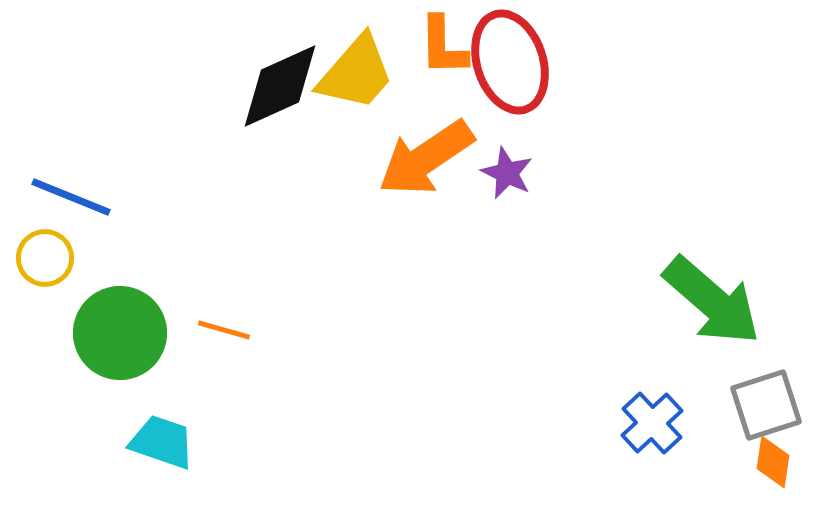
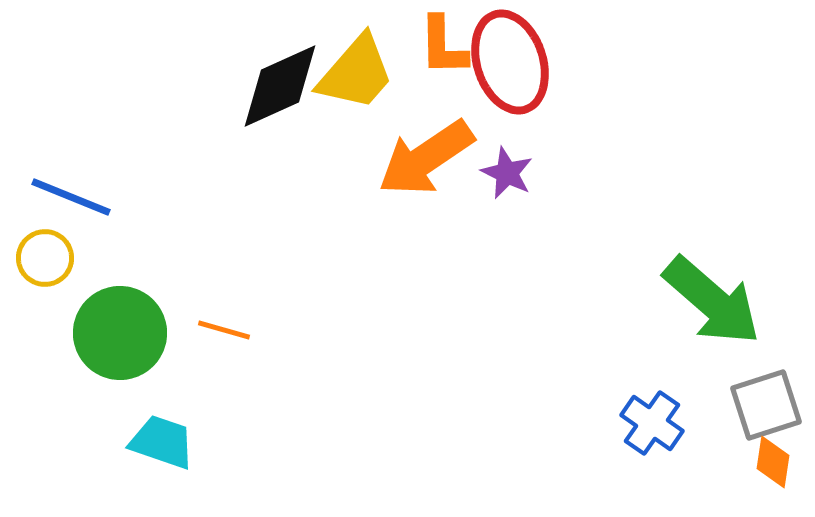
blue cross: rotated 12 degrees counterclockwise
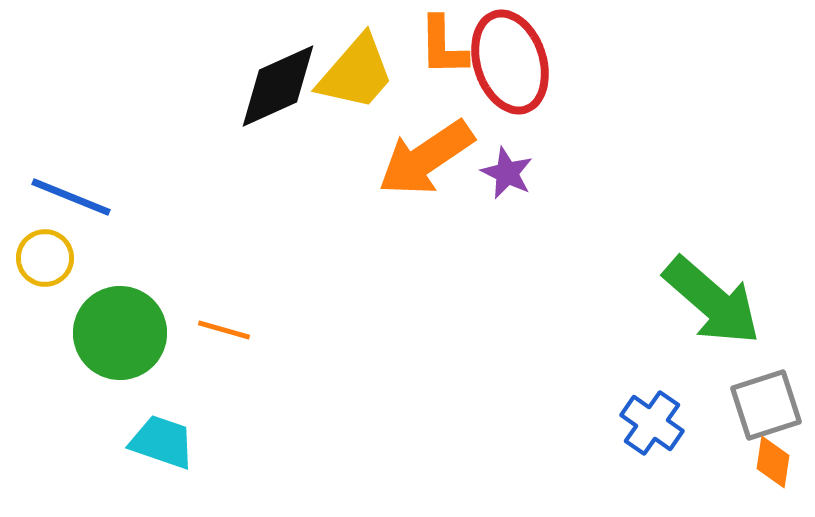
black diamond: moved 2 px left
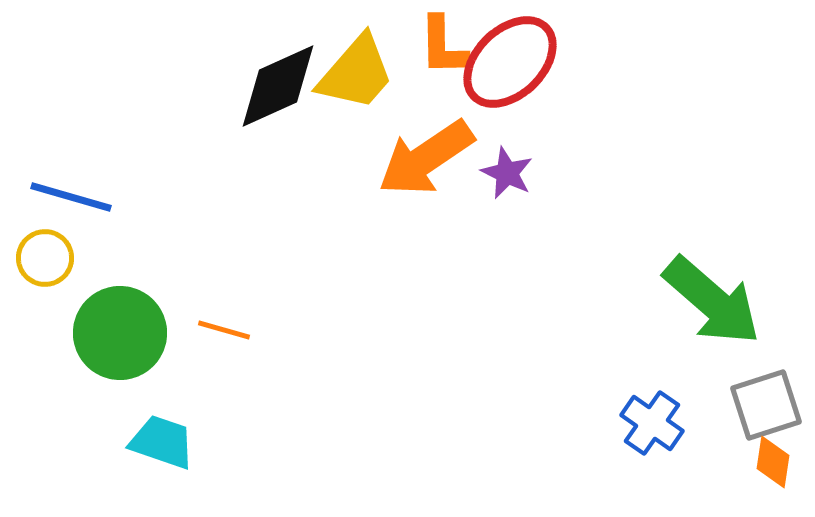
red ellipse: rotated 64 degrees clockwise
blue line: rotated 6 degrees counterclockwise
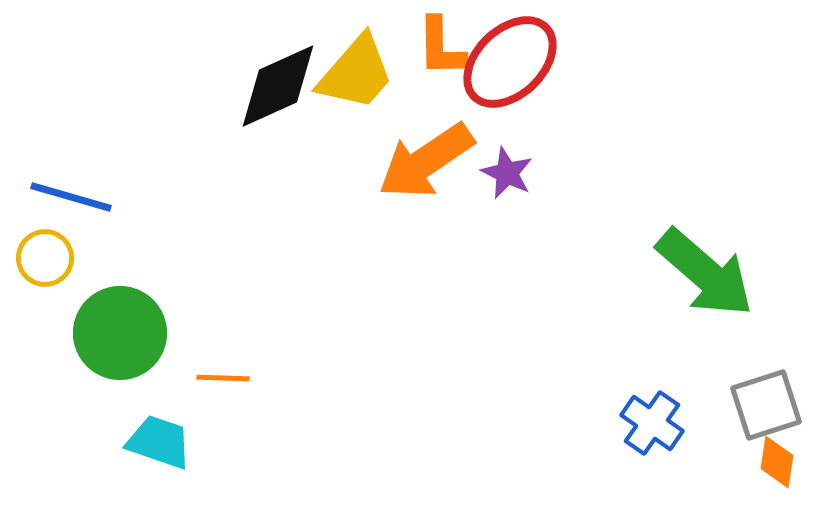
orange L-shape: moved 2 px left, 1 px down
orange arrow: moved 3 px down
green arrow: moved 7 px left, 28 px up
orange line: moved 1 px left, 48 px down; rotated 14 degrees counterclockwise
cyan trapezoid: moved 3 px left
orange diamond: moved 4 px right
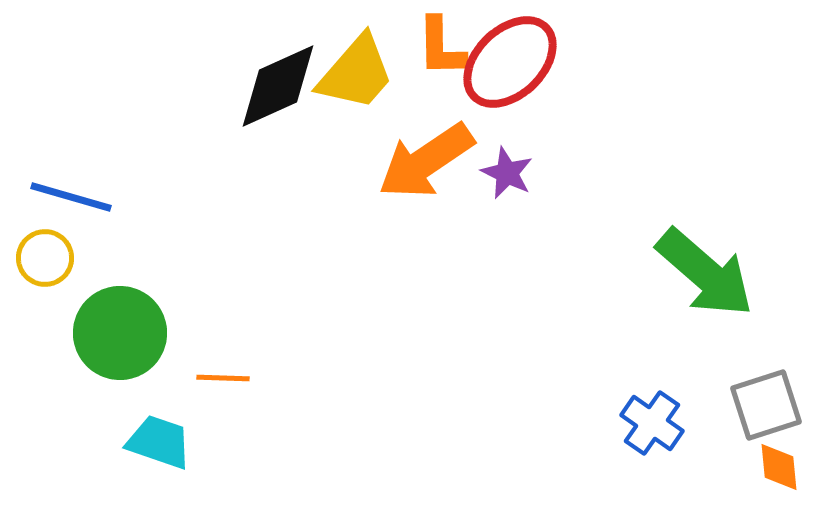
orange diamond: moved 2 px right, 5 px down; rotated 14 degrees counterclockwise
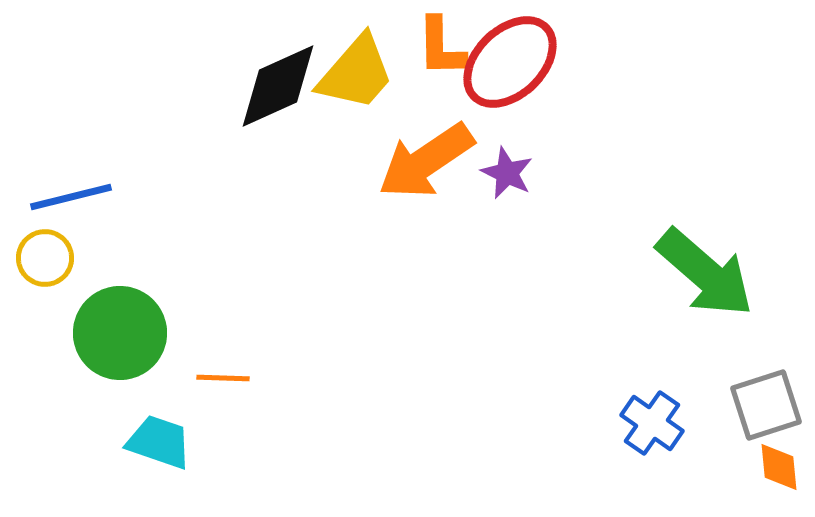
blue line: rotated 30 degrees counterclockwise
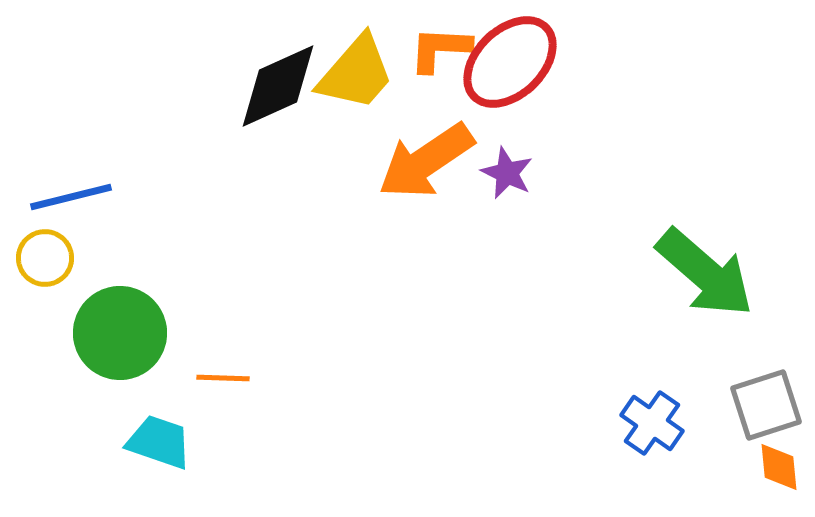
orange L-shape: moved 1 px left, 2 px down; rotated 94 degrees clockwise
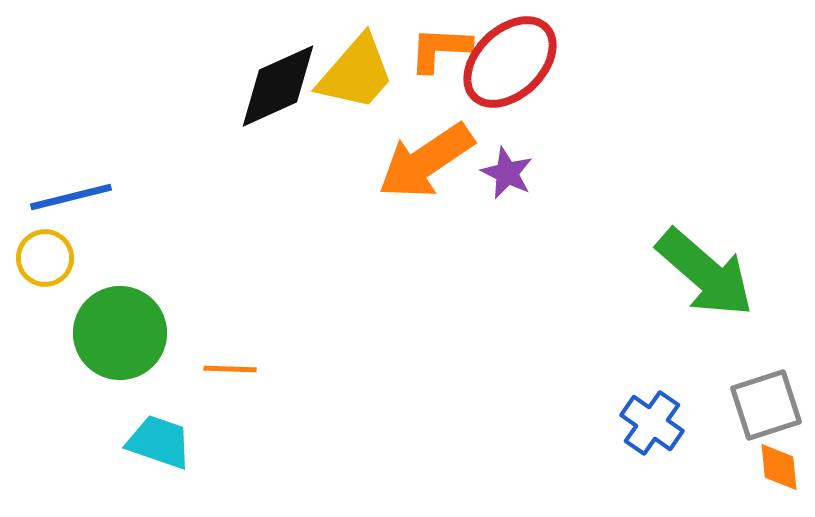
orange line: moved 7 px right, 9 px up
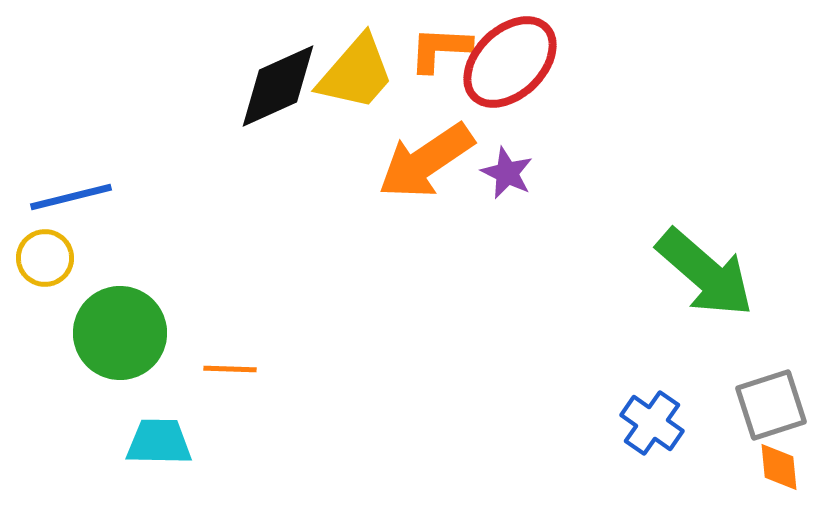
gray square: moved 5 px right
cyan trapezoid: rotated 18 degrees counterclockwise
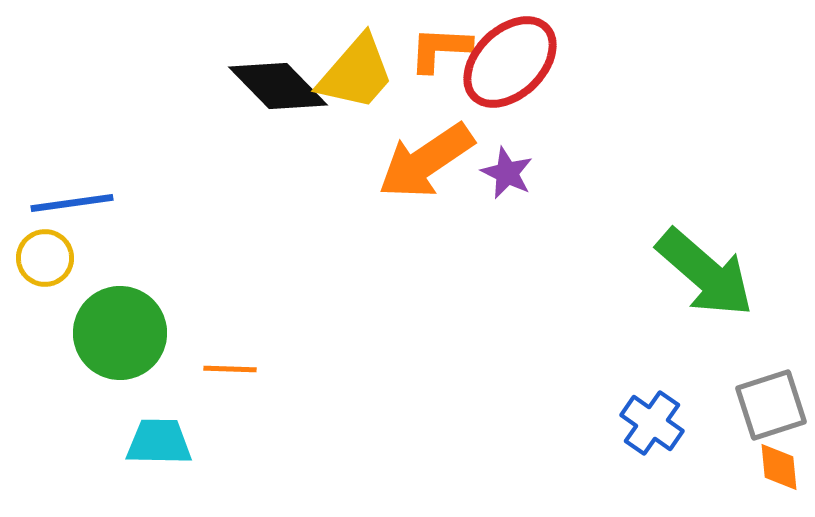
black diamond: rotated 70 degrees clockwise
blue line: moved 1 px right, 6 px down; rotated 6 degrees clockwise
